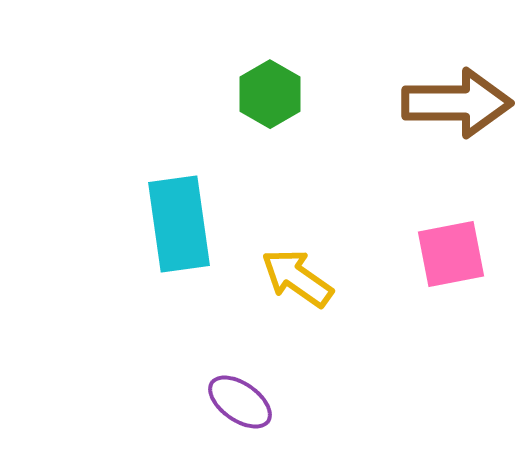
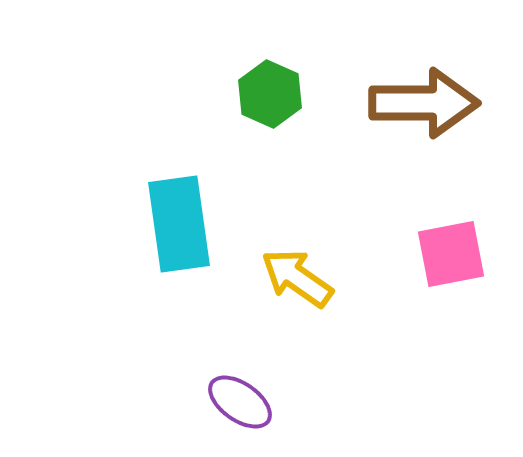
green hexagon: rotated 6 degrees counterclockwise
brown arrow: moved 33 px left
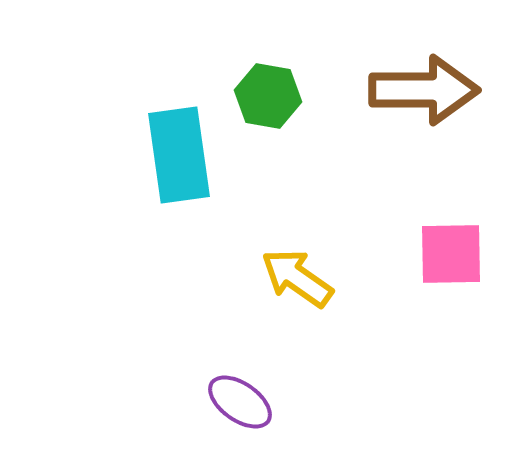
green hexagon: moved 2 px left, 2 px down; rotated 14 degrees counterclockwise
brown arrow: moved 13 px up
cyan rectangle: moved 69 px up
pink square: rotated 10 degrees clockwise
